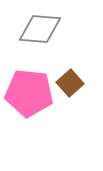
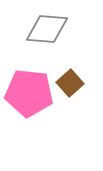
gray diamond: moved 7 px right
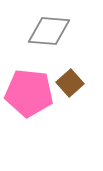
gray diamond: moved 2 px right, 2 px down
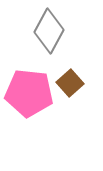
gray diamond: rotated 66 degrees counterclockwise
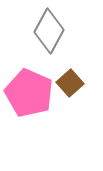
pink pentagon: rotated 18 degrees clockwise
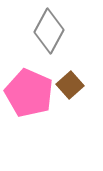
brown square: moved 2 px down
